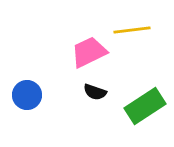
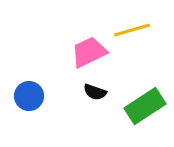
yellow line: rotated 9 degrees counterclockwise
blue circle: moved 2 px right, 1 px down
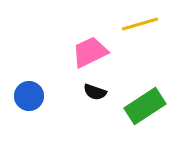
yellow line: moved 8 px right, 6 px up
pink trapezoid: moved 1 px right
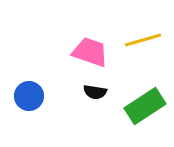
yellow line: moved 3 px right, 16 px down
pink trapezoid: rotated 45 degrees clockwise
black semicircle: rotated 10 degrees counterclockwise
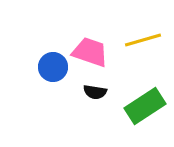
blue circle: moved 24 px right, 29 px up
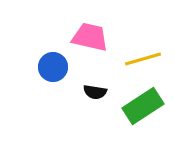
yellow line: moved 19 px down
pink trapezoid: moved 15 px up; rotated 6 degrees counterclockwise
green rectangle: moved 2 px left
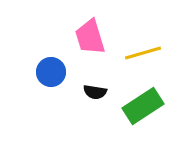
pink trapezoid: rotated 120 degrees counterclockwise
yellow line: moved 6 px up
blue circle: moved 2 px left, 5 px down
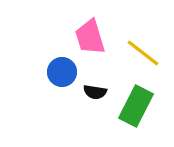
yellow line: rotated 54 degrees clockwise
blue circle: moved 11 px right
green rectangle: moved 7 px left; rotated 30 degrees counterclockwise
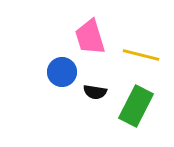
yellow line: moved 2 px left, 2 px down; rotated 24 degrees counterclockwise
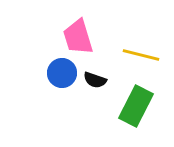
pink trapezoid: moved 12 px left
blue circle: moved 1 px down
black semicircle: moved 12 px up; rotated 10 degrees clockwise
